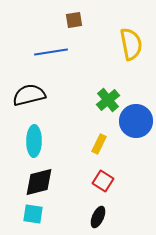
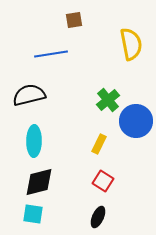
blue line: moved 2 px down
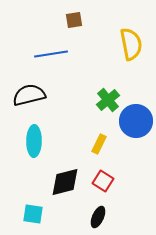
black diamond: moved 26 px right
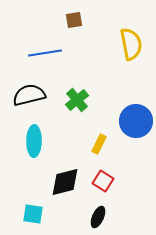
blue line: moved 6 px left, 1 px up
green cross: moved 31 px left
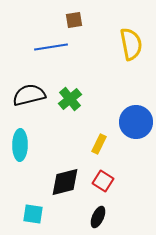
blue line: moved 6 px right, 6 px up
green cross: moved 7 px left, 1 px up
blue circle: moved 1 px down
cyan ellipse: moved 14 px left, 4 px down
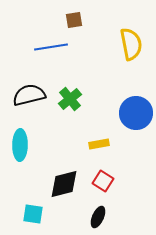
blue circle: moved 9 px up
yellow rectangle: rotated 54 degrees clockwise
black diamond: moved 1 px left, 2 px down
